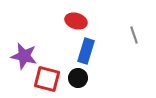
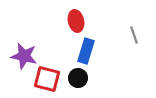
red ellipse: rotated 60 degrees clockwise
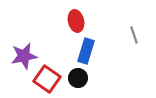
purple star: rotated 24 degrees counterclockwise
red square: rotated 20 degrees clockwise
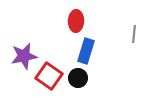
red ellipse: rotated 15 degrees clockwise
gray line: moved 1 px up; rotated 24 degrees clockwise
red square: moved 2 px right, 3 px up
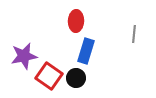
black circle: moved 2 px left
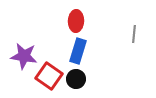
blue rectangle: moved 8 px left
purple star: rotated 20 degrees clockwise
black circle: moved 1 px down
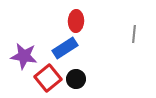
blue rectangle: moved 13 px left, 3 px up; rotated 40 degrees clockwise
red square: moved 1 px left, 2 px down; rotated 16 degrees clockwise
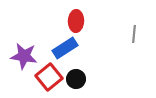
red square: moved 1 px right, 1 px up
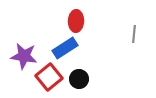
black circle: moved 3 px right
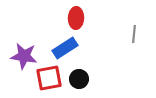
red ellipse: moved 3 px up
red square: moved 1 px down; rotated 28 degrees clockwise
